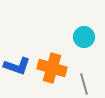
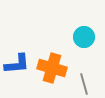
blue L-shape: moved 2 px up; rotated 24 degrees counterclockwise
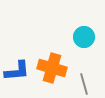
blue L-shape: moved 7 px down
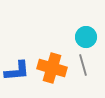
cyan circle: moved 2 px right
gray line: moved 1 px left, 19 px up
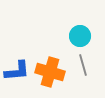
cyan circle: moved 6 px left, 1 px up
orange cross: moved 2 px left, 4 px down
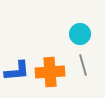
cyan circle: moved 2 px up
orange cross: rotated 20 degrees counterclockwise
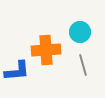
cyan circle: moved 2 px up
orange cross: moved 4 px left, 22 px up
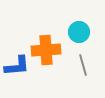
cyan circle: moved 1 px left
blue L-shape: moved 5 px up
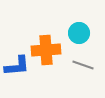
cyan circle: moved 1 px down
gray line: rotated 55 degrees counterclockwise
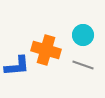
cyan circle: moved 4 px right, 2 px down
orange cross: rotated 20 degrees clockwise
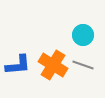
orange cross: moved 7 px right, 15 px down; rotated 16 degrees clockwise
blue L-shape: moved 1 px right, 1 px up
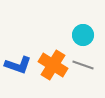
blue L-shape: rotated 24 degrees clockwise
